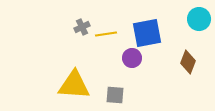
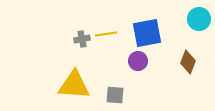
gray cross: moved 12 px down; rotated 14 degrees clockwise
purple circle: moved 6 px right, 3 px down
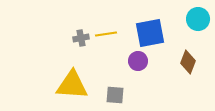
cyan circle: moved 1 px left
blue square: moved 3 px right
gray cross: moved 1 px left, 1 px up
yellow triangle: moved 2 px left
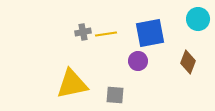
gray cross: moved 2 px right, 6 px up
yellow triangle: moved 1 px up; rotated 16 degrees counterclockwise
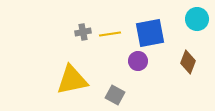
cyan circle: moved 1 px left
yellow line: moved 4 px right
yellow triangle: moved 4 px up
gray square: rotated 24 degrees clockwise
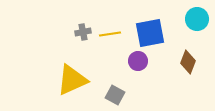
yellow triangle: rotated 12 degrees counterclockwise
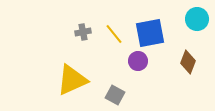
yellow line: moved 4 px right; rotated 60 degrees clockwise
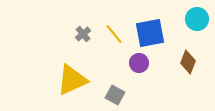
gray cross: moved 2 px down; rotated 28 degrees counterclockwise
purple circle: moved 1 px right, 2 px down
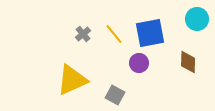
brown diamond: rotated 20 degrees counterclockwise
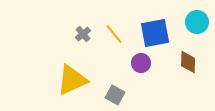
cyan circle: moved 3 px down
blue square: moved 5 px right
purple circle: moved 2 px right
